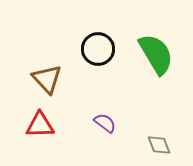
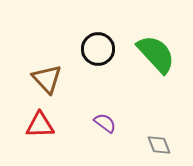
green semicircle: rotated 12 degrees counterclockwise
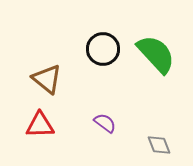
black circle: moved 5 px right
brown triangle: rotated 8 degrees counterclockwise
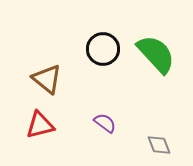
red triangle: rotated 12 degrees counterclockwise
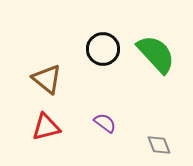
red triangle: moved 6 px right, 2 px down
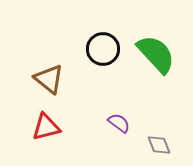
brown triangle: moved 2 px right
purple semicircle: moved 14 px right
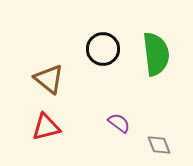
green semicircle: rotated 36 degrees clockwise
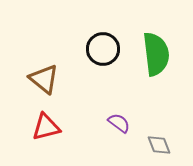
brown triangle: moved 5 px left
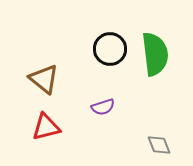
black circle: moved 7 px right
green semicircle: moved 1 px left
purple semicircle: moved 16 px left, 16 px up; rotated 125 degrees clockwise
